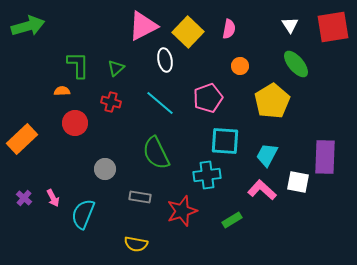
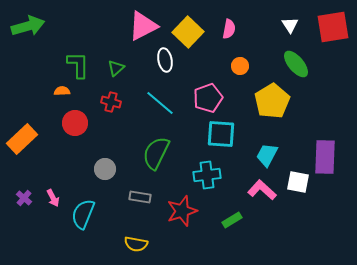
cyan square: moved 4 px left, 7 px up
green semicircle: rotated 52 degrees clockwise
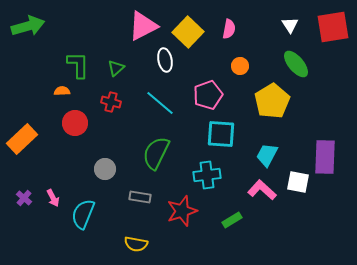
pink pentagon: moved 3 px up
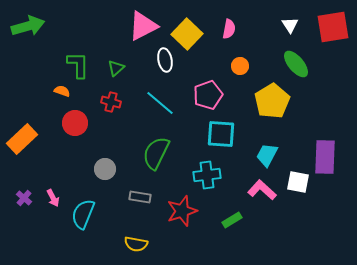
yellow square: moved 1 px left, 2 px down
orange semicircle: rotated 21 degrees clockwise
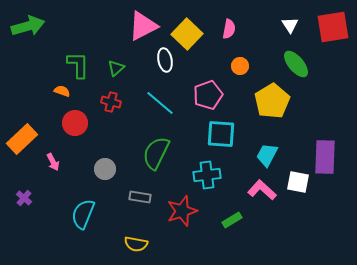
pink arrow: moved 36 px up
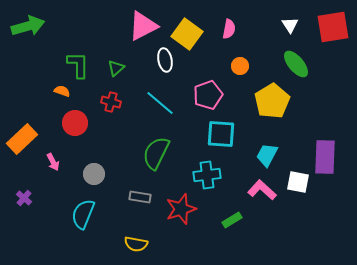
yellow square: rotated 8 degrees counterclockwise
gray circle: moved 11 px left, 5 px down
red star: moved 1 px left, 2 px up
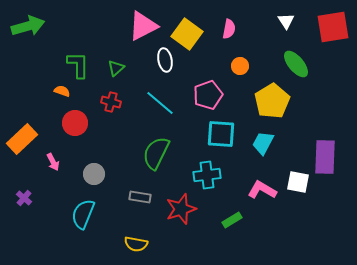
white triangle: moved 4 px left, 4 px up
cyan trapezoid: moved 4 px left, 12 px up
pink L-shape: rotated 12 degrees counterclockwise
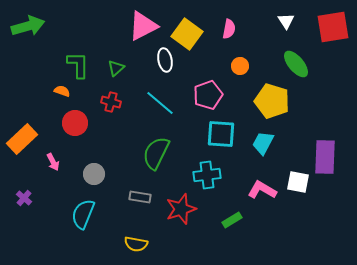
yellow pentagon: rotated 24 degrees counterclockwise
